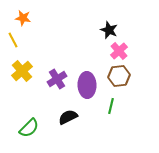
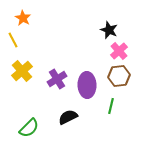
orange star: rotated 21 degrees clockwise
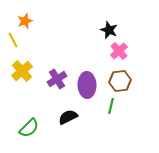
orange star: moved 2 px right, 3 px down; rotated 21 degrees clockwise
brown hexagon: moved 1 px right, 5 px down
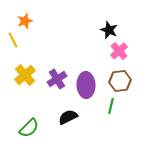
yellow cross: moved 3 px right, 4 px down
purple ellipse: moved 1 px left
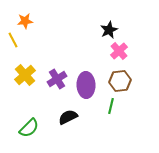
orange star: rotated 14 degrees clockwise
black star: rotated 24 degrees clockwise
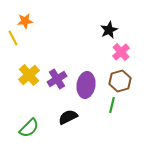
yellow line: moved 2 px up
pink cross: moved 2 px right, 1 px down
yellow cross: moved 4 px right
brown hexagon: rotated 10 degrees counterclockwise
purple ellipse: rotated 10 degrees clockwise
green line: moved 1 px right, 1 px up
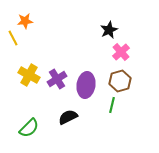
yellow cross: rotated 20 degrees counterclockwise
